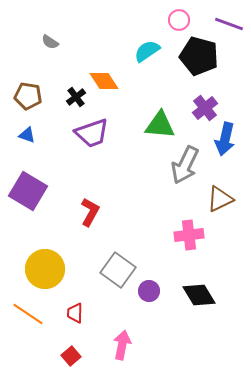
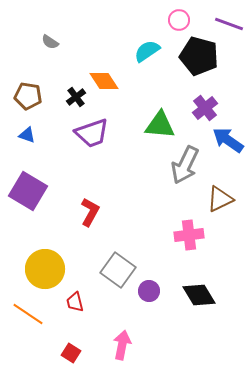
blue arrow: moved 3 px right, 1 px down; rotated 112 degrees clockwise
red trapezoid: moved 11 px up; rotated 15 degrees counterclockwise
red square: moved 3 px up; rotated 18 degrees counterclockwise
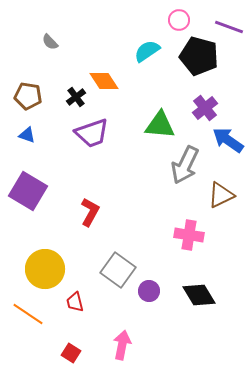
purple line: moved 3 px down
gray semicircle: rotated 12 degrees clockwise
brown triangle: moved 1 px right, 4 px up
pink cross: rotated 16 degrees clockwise
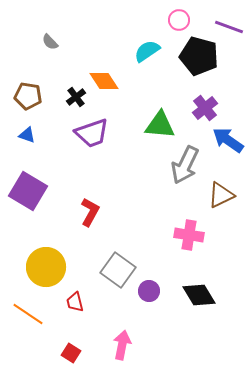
yellow circle: moved 1 px right, 2 px up
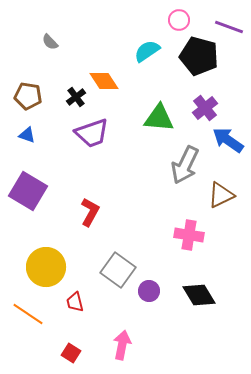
green triangle: moved 1 px left, 7 px up
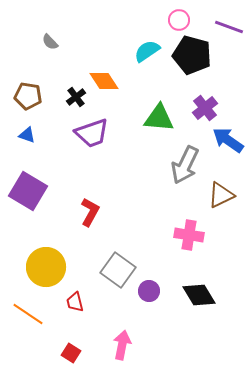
black pentagon: moved 7 px left, 1 px up
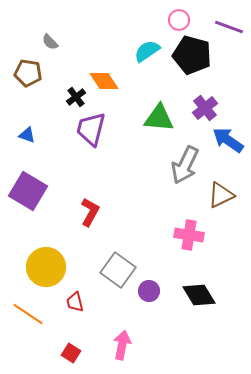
brown pentagon: moved 23 px up
purple trapezoid: moved 1 px left, 4 px up; rotated 123 degrees clockwise
